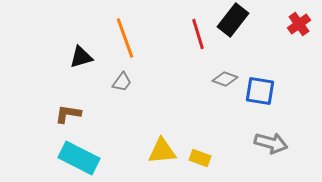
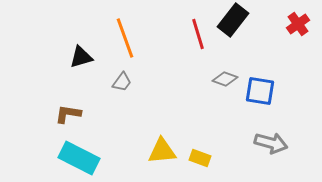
red cross: moved 1 px left
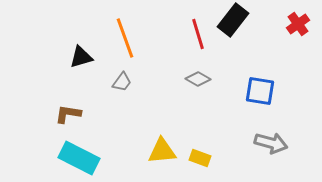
gray diamond: moved 27 px left; rotated 10 degrees clockwise
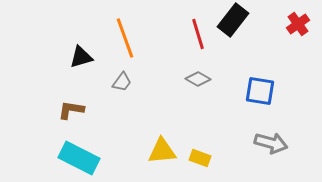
brown L-shape: moved 3 px right, 4 px up
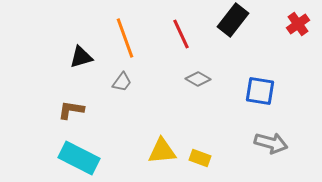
red line: moved 17 px left; rotated 8 degrees counterclockwise
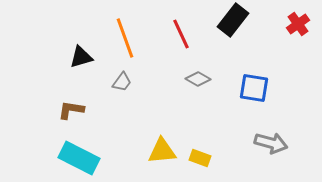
blue square: moved 6 px left, 3 px up
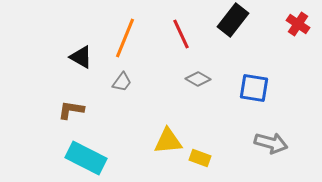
red cross: rotated 20 degrees counterclockwise
orange line: rotated 42 degrees clockwise
black triangle: rotated 45 degrees clockwise
yellow triangle: moved 6 px right, 10 px up
cyan rectangle: moved 7 px right
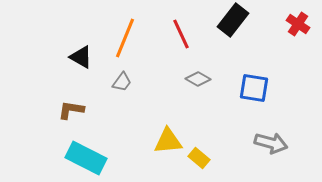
yellow rectangle: moved 1 px left; rotated 20 degrees clockwise
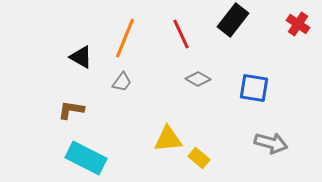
yellow triangle: moved 2 px up
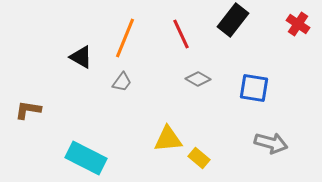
brown L-shape: moved 43 px left
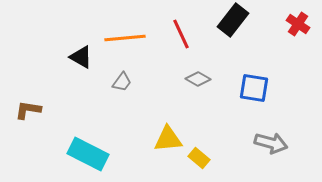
orange line: rotated 63 degrees clockwise
cyan rectangle: moved 2 px right, 4 px up
